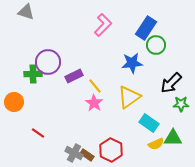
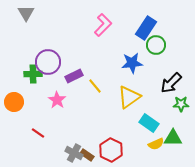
gray triangle: moved 1 px down; rotated 42 degrees clockwise
pink star: moved 37 px left, 3 px up
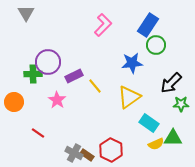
blue rectangle: moved 2 px right, 3 px up
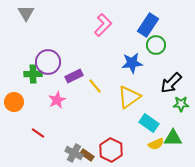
pink star: rotated 12 degrees clockwise
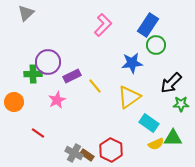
gray triangle: rotated 18 degrees clockwise
purple rectangle: moved 2 px left
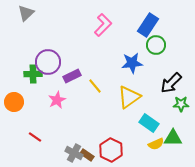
red line: moved 3 px left, 4 px down
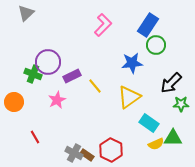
green cross: rotated 24 degrees clockwise
red line: rotated 24 degrees clockwise
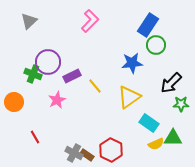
gray triangle: moved 3 px right, 8 px down
pink L-shape: moved 13 px left, 4 px up
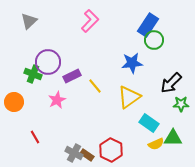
green circle: moved 2 px left, 5 px up
